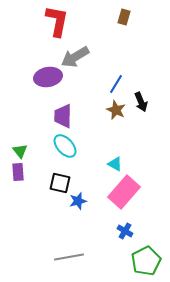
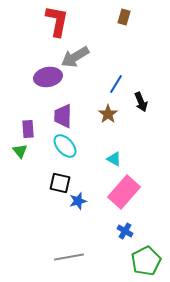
brown star: moved 8 px left, 4 px down; rotated 12 degrees clockwise
cyan triangle: moved 1 px left, 5 px up
purple rectangle: moved 10 px right, 43 px up
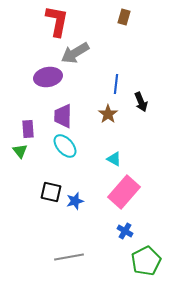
gray arrow: moved 4 px up
blue line: rotated 24 degrees counterclockwise
black square: moved 9 px left, 9 px down
blue star: moved 3 px left
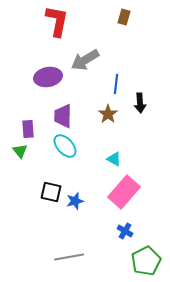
gray arrow: moved 10 px right, 7 px down
black arrow: moved 1 px left, 1 px down; rotated 18 degrees clockwise
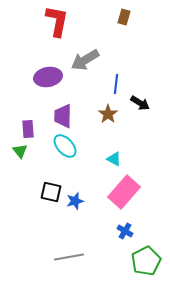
black arrow: rotated 54 degrees counterclockwise
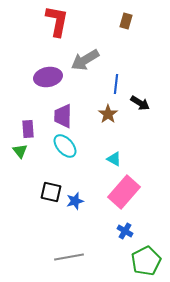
brown rectangle: moved 2 px right, 4 px down
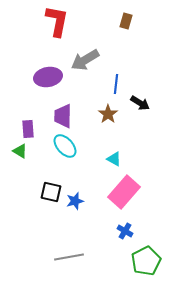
green triangle: rotated 21 degrees counterclockwise
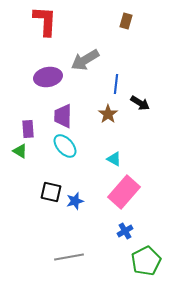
red L-shape: moved 12 px left; rotated 8 degrees counterclockwise
blue cross: rotated 28 degrees clockwise
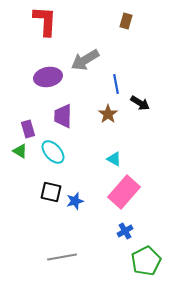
blue line: rotated 18 degrees counterclockwise
purple rectangle: rotated 12 degrees counterclockwise
cyan ellipse: moved 12 px left, 6 px down
gray line: moved 7 px left
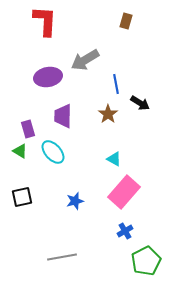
black square: moved 29 px left, 5 px down; rotated 25 degrees counterclockwise
